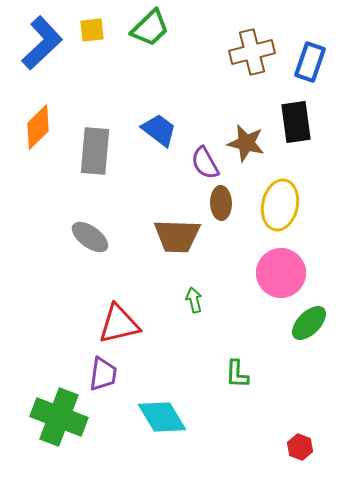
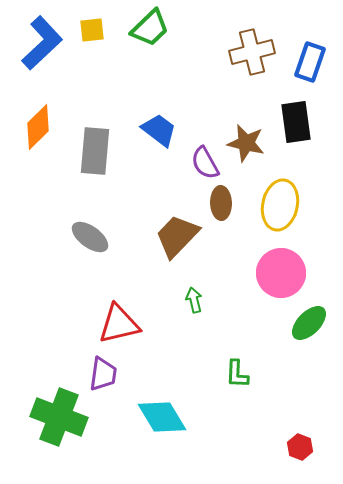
brown trapezoid: rotated 132 degrees clockwise
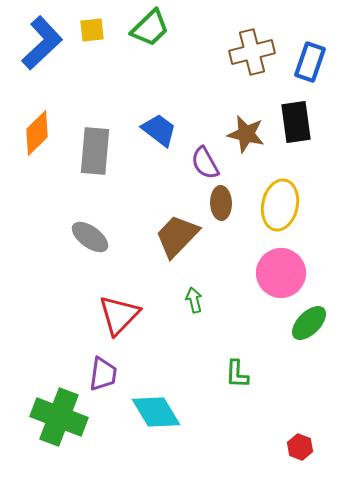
orange diamond: moved 1 px left, 6 px down
brown star: moved 9 px up
red triangle: moved 9 px up; rotated 33 degrees counterclockwise
cyan diamond: moved 6 px left, 5 px up
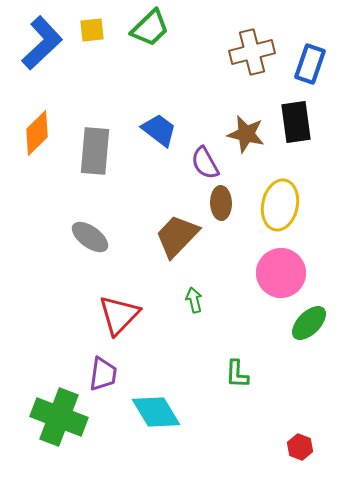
blue rectangle: moved 2 px down
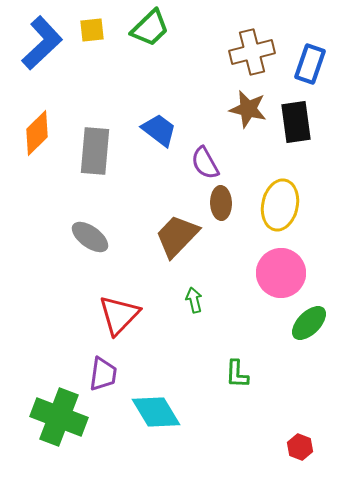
brown star: moved 2 px right, 25 px up
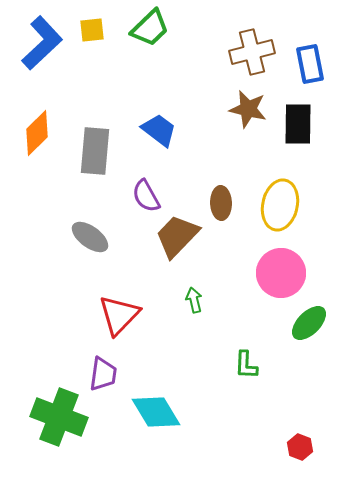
blue rectangle: rotated 30 degrees counterclockwise
black rectangle: moved 2 px right, 2 px down; rotated 9 degrees clockwise
purple semicircle: moved 59 px left, 33 px down
green L-shape: moved 9 px right, 9 px up
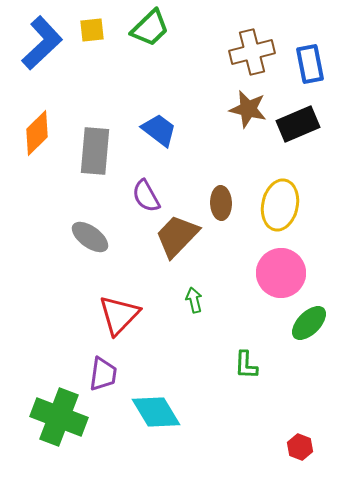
black rectangle: rotated 66 degrees clockwise
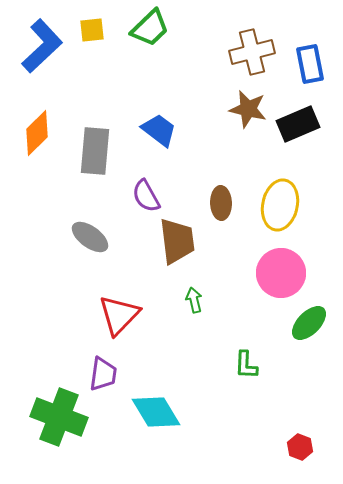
blue L-shape: moved 3 px down
brown trapezoid: moved 5 px down; rotated 129 degrees clockwise
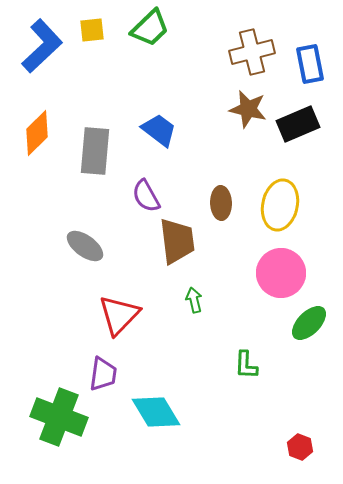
gray ellipse: moved 5 px left, 9 px down
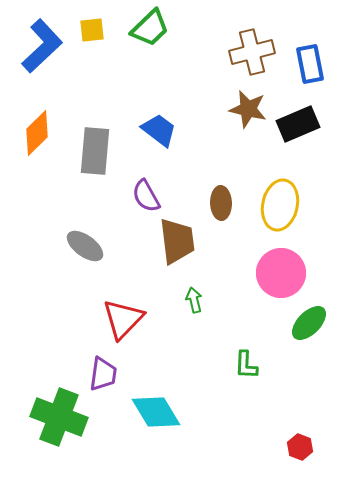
red triangle: moved 4 px right, 4 px down
